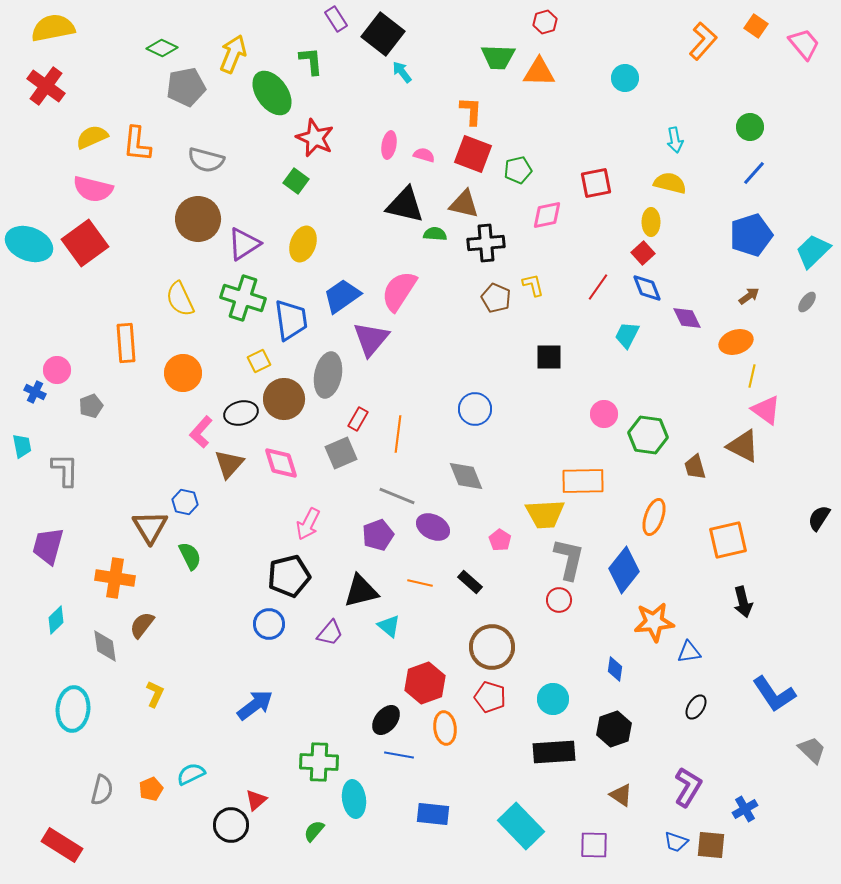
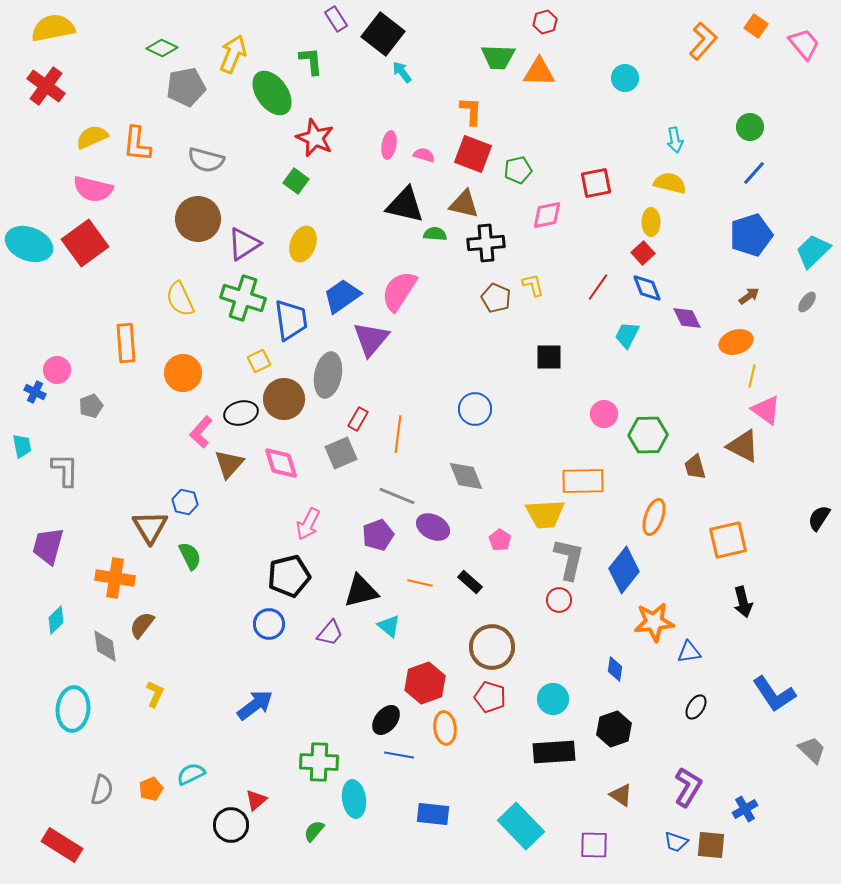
green hexagon at (648, 435): rotated 9 degrees counterclockwise
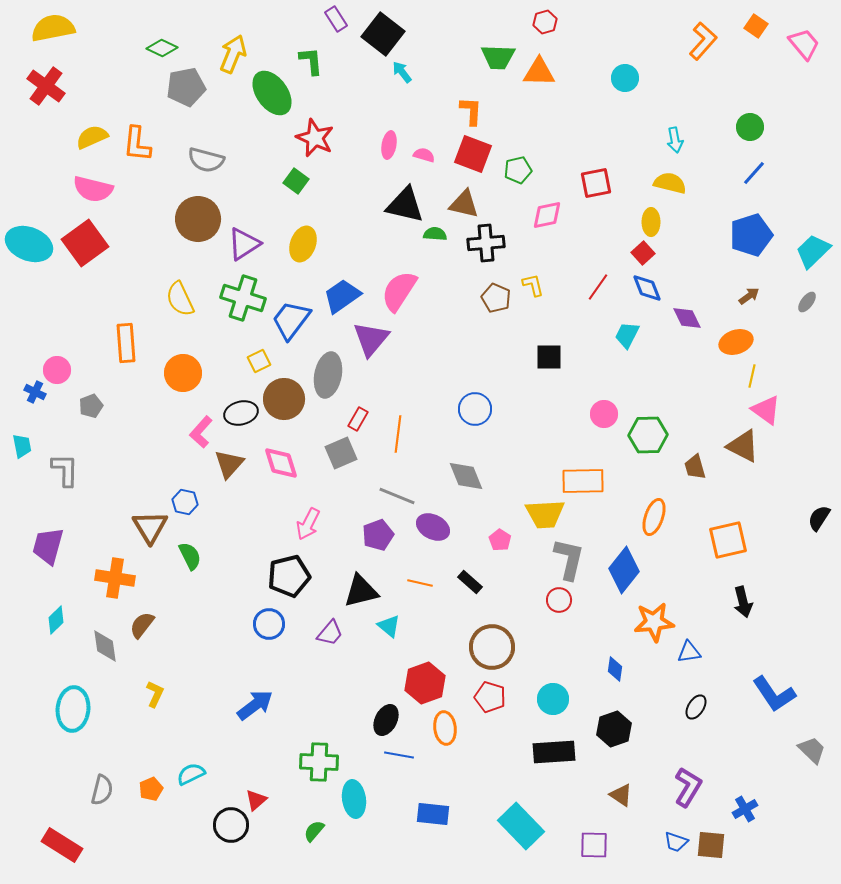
blue trapezoid at (291, 320): rotated 135 degrees counterclockwise
black ellipse at (386, 720): rotated 12 degrees counterclockwise
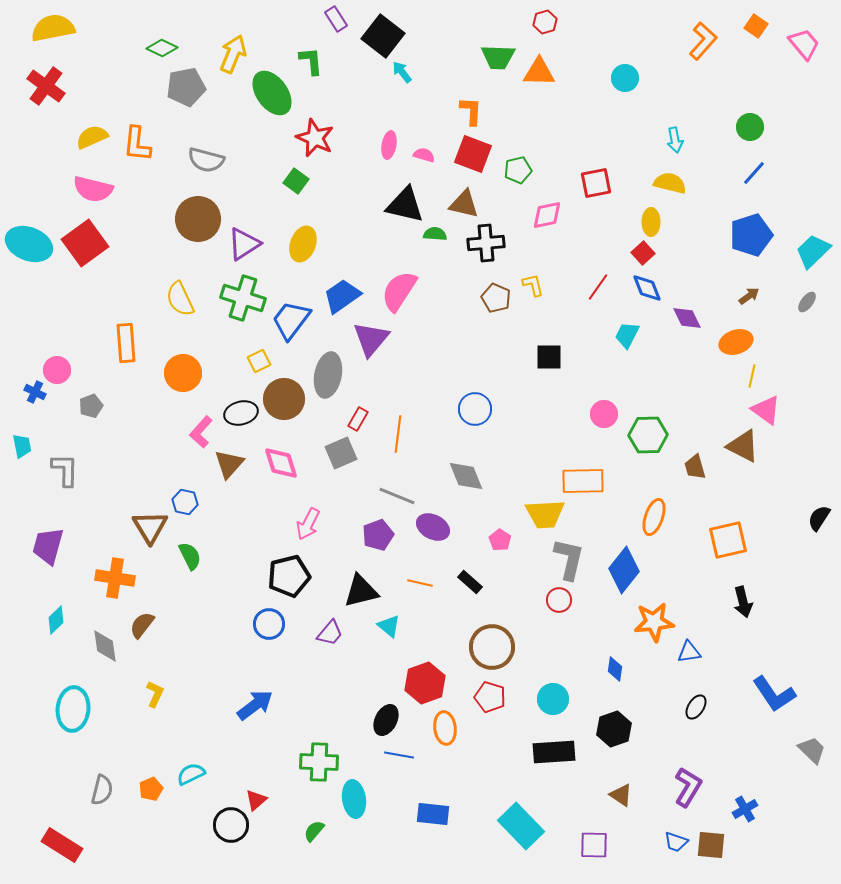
black square at (383, 34): moved 2 px down
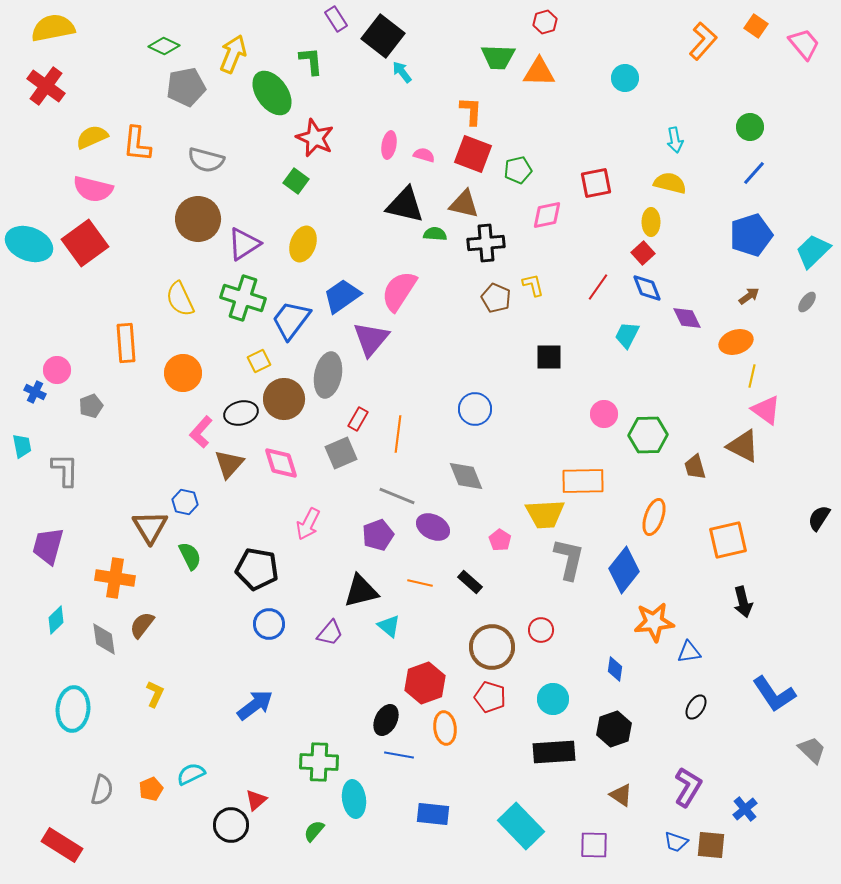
green diamond at (162, 48): moved 2 px right, 2 px up
black pentagon at (289, 576): moved 32 px left, 7 px up; rotated 24 degrees clockwise
red circle at (559, 600): moved 18 px left, 30 px down
gray diamond at (105, 646): moved 1 px left, 7 px up
blue cross at (745, 809): rotated 10 degrees counterclockwise
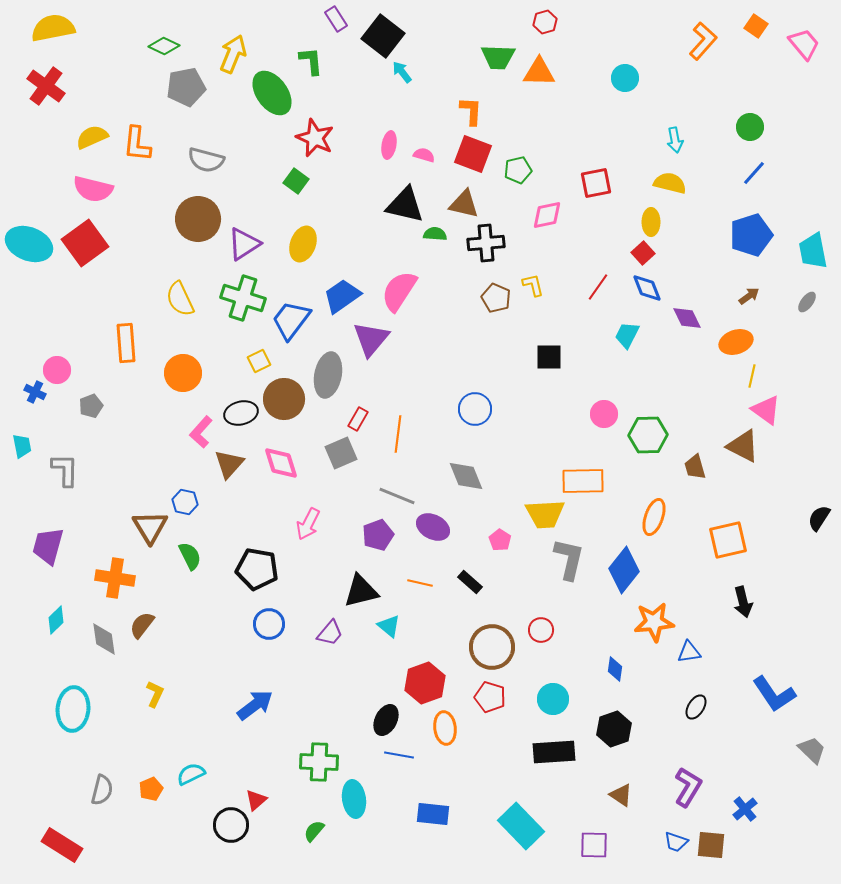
cyan trapezoid at (813, 251): rotated 57 degrees counterclockwise
